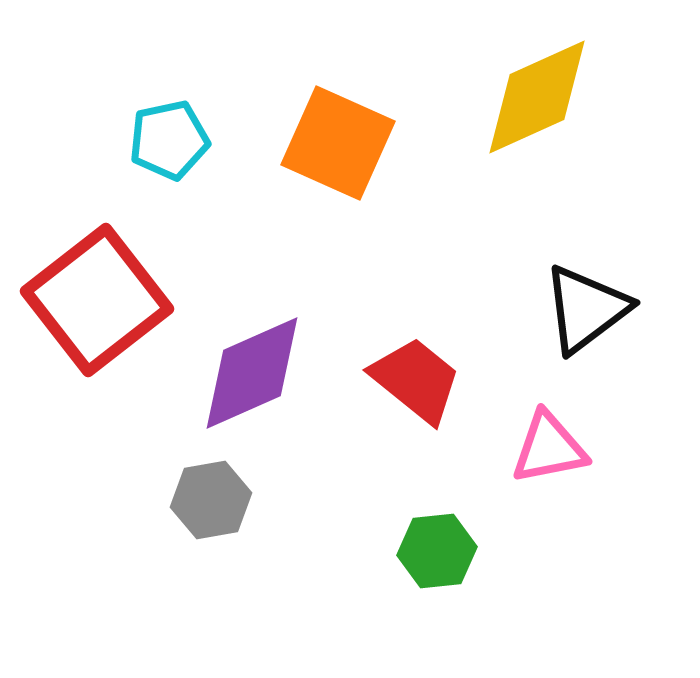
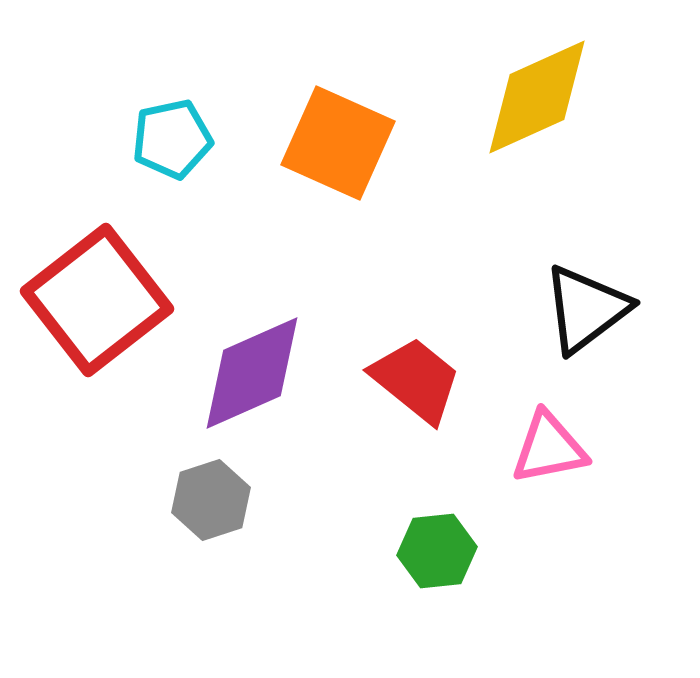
cyan pentagon: moved 3 px right, 1 px up
gray hexagon: rotated 8 degrees counterclockwise
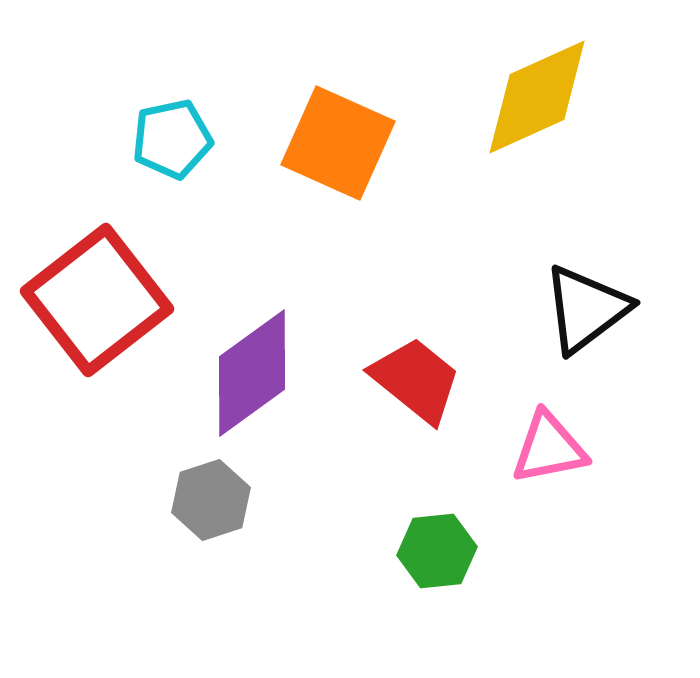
purple diamond: rotated 12 degrees counterclockwise
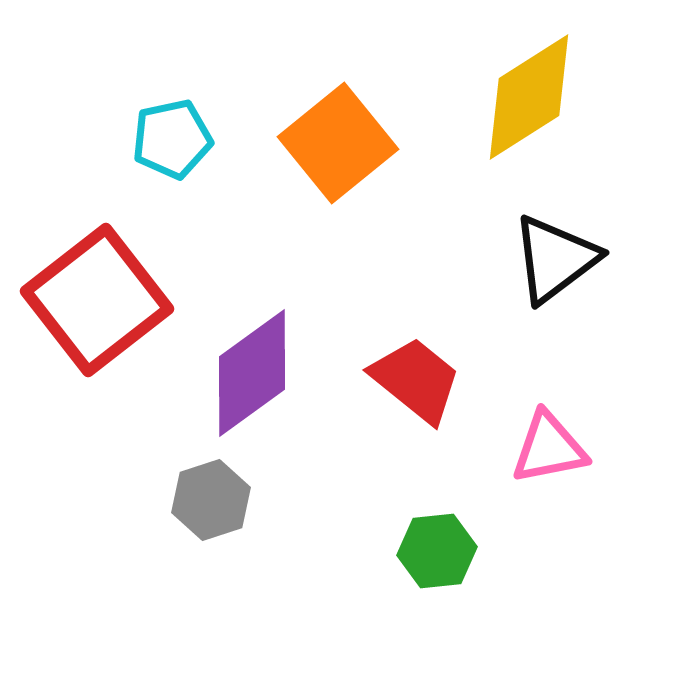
yellow diamond: moved 8 px left; rotated 8 degrees counterclockwise
orange square: rotated 27 degrees clockwise
black triangle: moved 31 px left, 50 px up
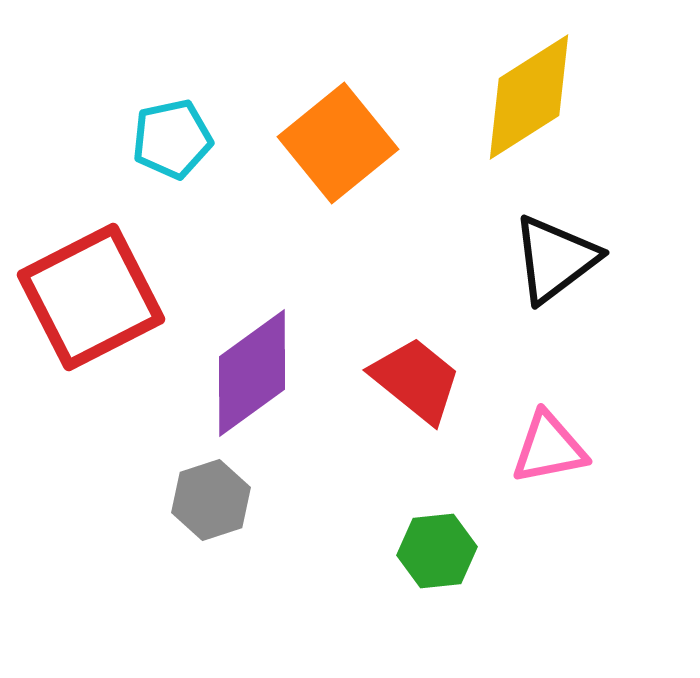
red square: moved 6 px left, 3 px up; rotated 11 degrees clockwise
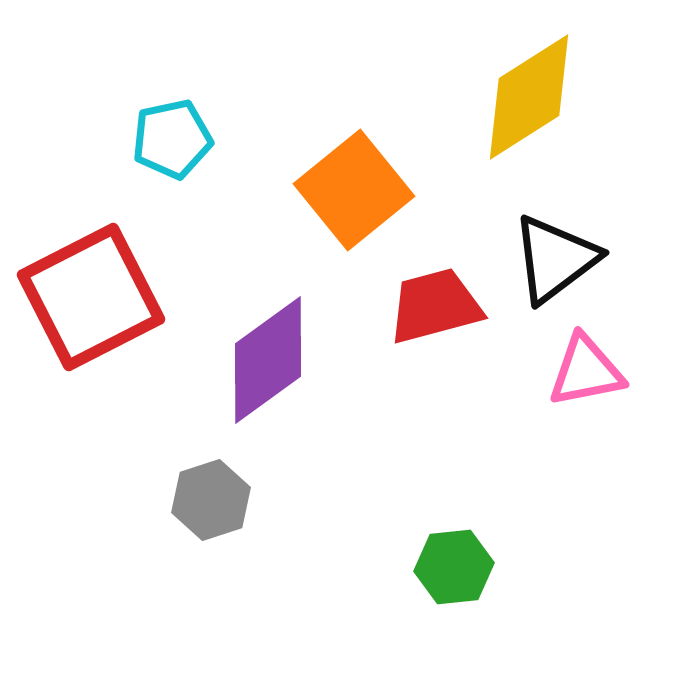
orange square: moved 16 px right, 47 px down
purple diamond: moved 16 px right, 13 px up
red trapezoid: moved 19 px right, 74 px up; rotated 54 degrees counterclockwise
pink triangle: moved 37 px right, 77 px up
green hexagon: moved 17 px right, 16 px down
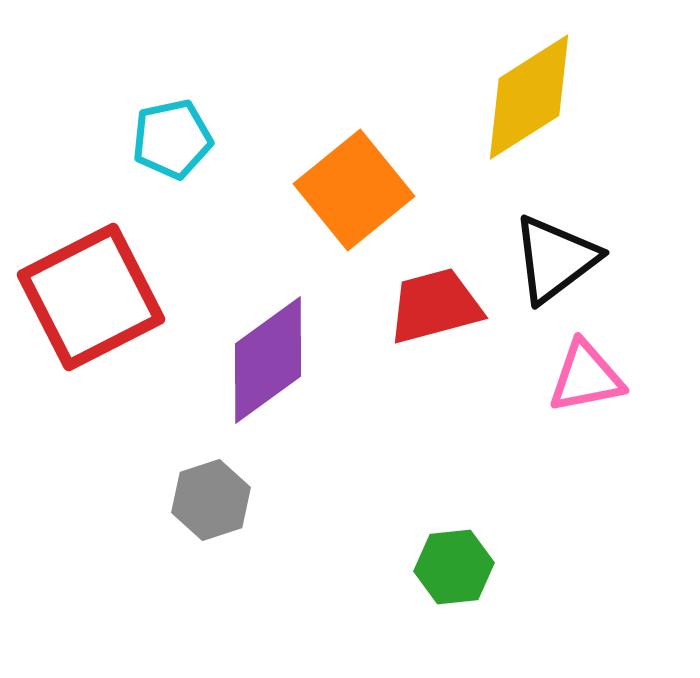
pink triangle: moved 6 px down
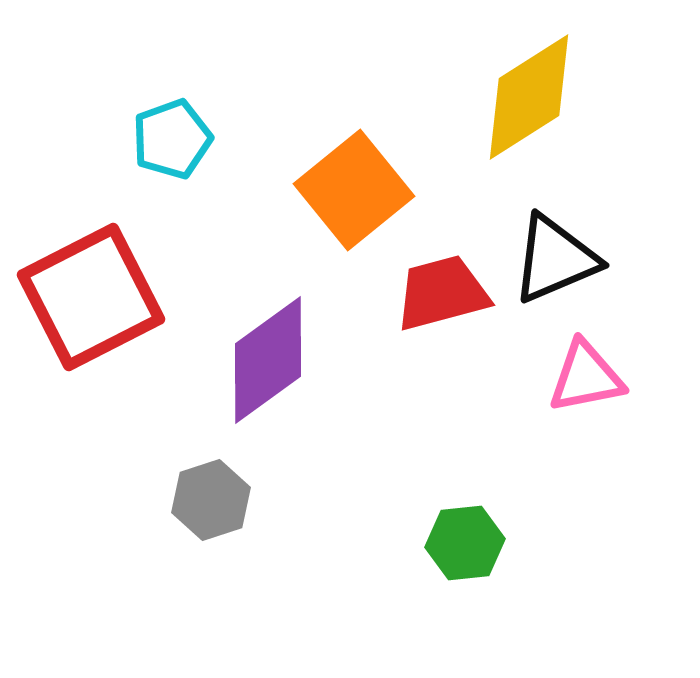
cyan pentagon: rotated 8 degrees counterclockwise
black triangle: rotated 14 degrees clockwise
red trapezoid: moved 7 px right, 13 px up
green hexagon: moved 11 px right, 24 px up
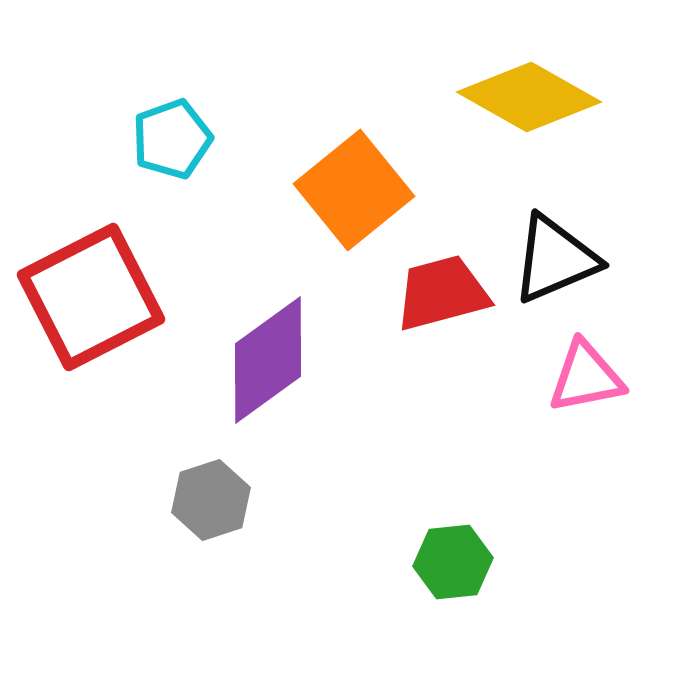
yellow diamond: rotated 62 degrees clockwise
green hexagon: moved 12 px left, 19 px down
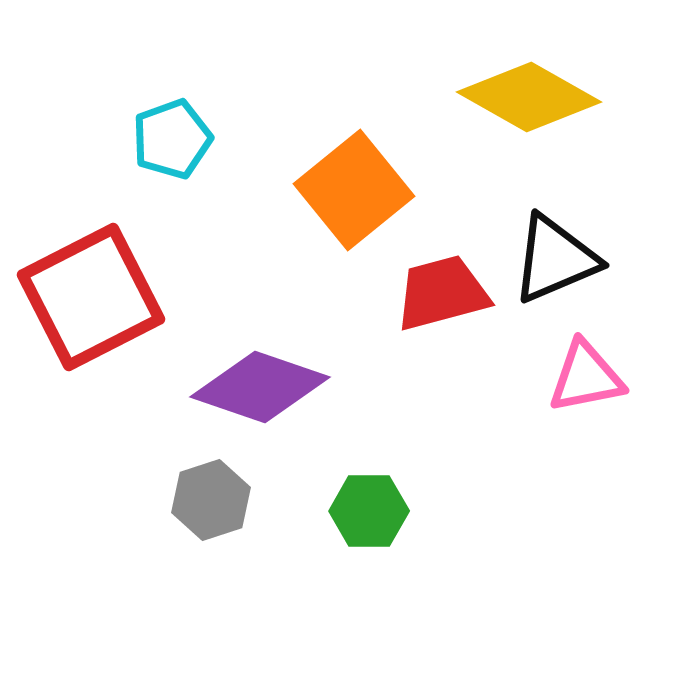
purple diamond: moved 8 px left, 27 px down; rotated 55 degrees clockwise
green hexagon: moved 84 px left, 51 px up; rotated 6 degrees clockwise
